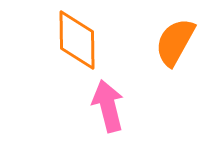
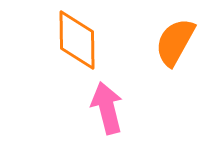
pink arrow: moved 1 px left, 2 px down
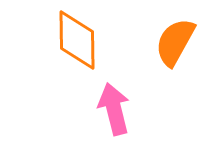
pink arrow: moved 7 px right, 1 px down
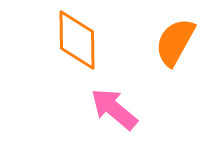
pink arrow: rotated 36 degrees counterclockwise
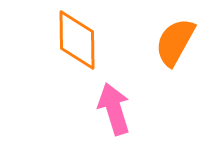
pink arrow: rotated 33 degrees clockwise
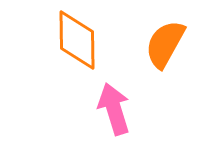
orange semicircle: moved 10 px left, 2 px down
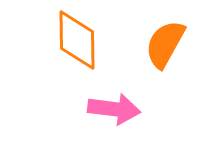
pink arrow: rotated 114 degrees clockwise
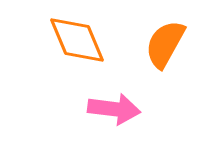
orange diamond: rotated 22 degrees counterclockwise
